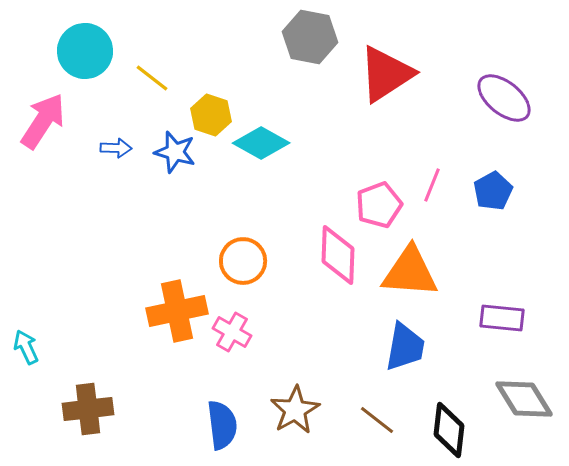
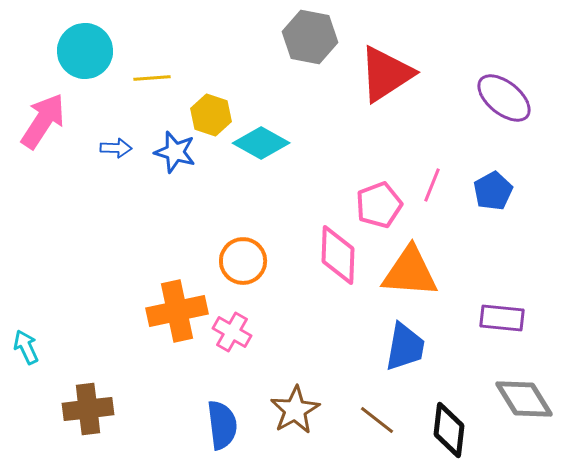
yellow line: rotated 42 degrees counterclockwise
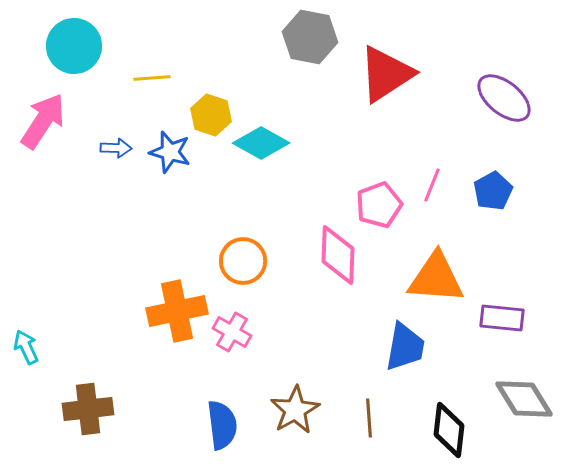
cyan circle: moved 11 px left, 5 px up
blue star: moved 5 px left
orange triangle: moved 26 px right, 6 px down
brown line: moved 8 px left, 2 px up; rotated 48 degrees clockwise
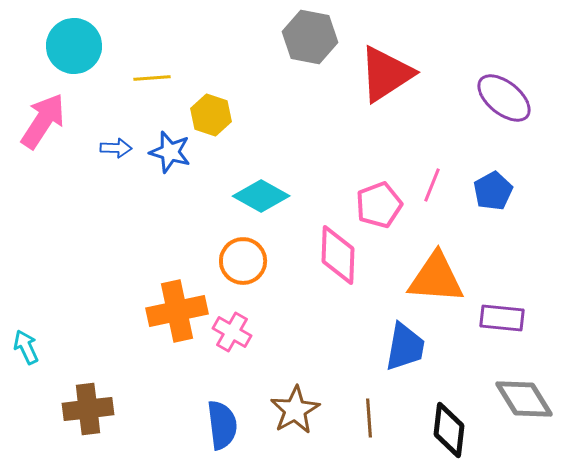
cyan diamond: moved 53 px down
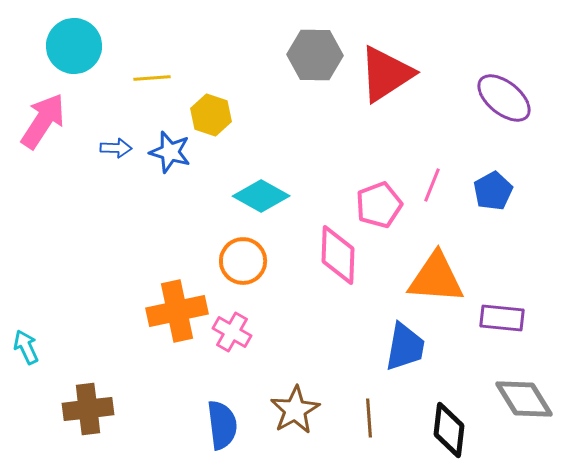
gray hexagon: moved 5 px right, 18 px down; rotated 10 degrees counterclockwise
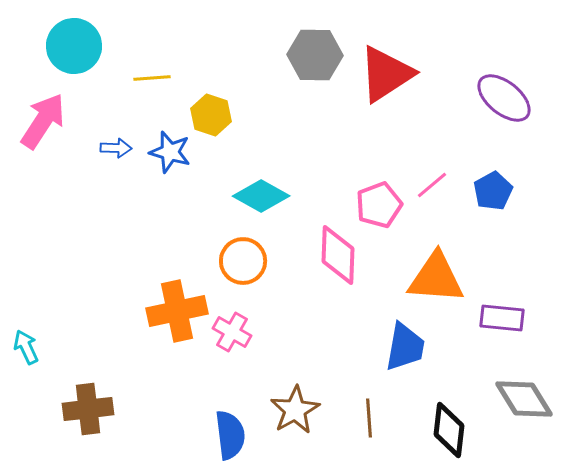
pink line: rotated 28 degrees clockwise
blue semicircle: moved 8 px right, 10 px down
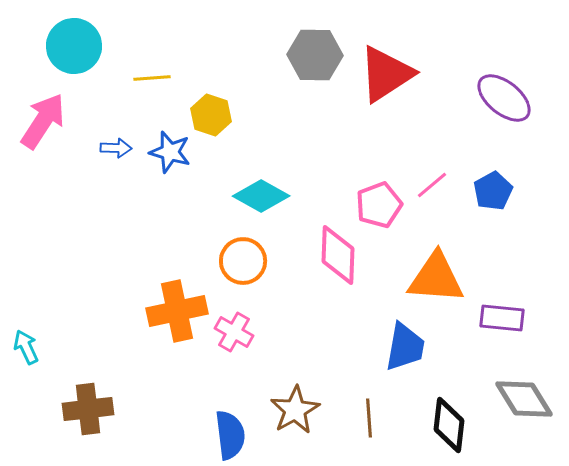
pink cross: moved 2 px right
black diamond: moved 5 px up
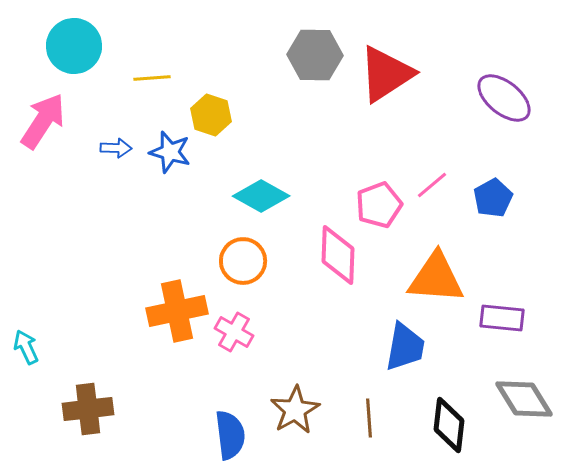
blue pentagon: moved 7 px down
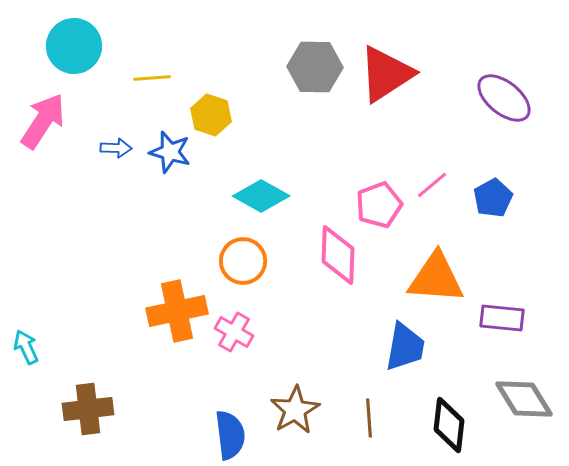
gray hexagon: moved 12 px down
